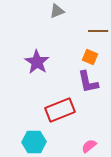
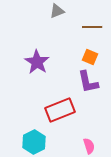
brown line: moved 6 px left, 4 px up
cyan hexagon: rotated 25 degrees counterclockwise
pink semicircle: rotated 112 degrees clockwise
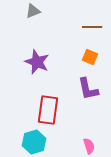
gray triangle: moved 24 px left
purple star: rotated 10 degrees counterclockwise
purple L-shape: moved 7 px down
red rectangle: moved 12 px left; rotated 60 degrees counterclockwise
cyan hexagon: rotated 10 degrees clockwise
